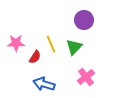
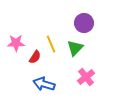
purple circle: moved 3 px down
green triangle: moved 1 px right, 1 px down
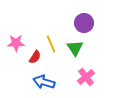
green triangle: rotated 18 degrees counterclockwise
blue arrow: moved 2 px up
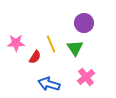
blue arrow: moved 5 px right, 2 px down
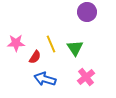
purple circle: moved 3 px right, 11 px up
blue arrow: moved 4 px left, 5 px up
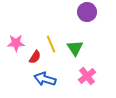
pink cross: moved 1 px right, 1 px up
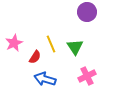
pink star: moved 2 px left; rotated 24 degrees counterclockwise
green triangle: moved 1 px up
pink cross: rotated 12 degrees clockwise
